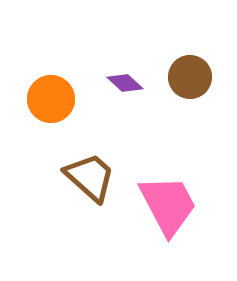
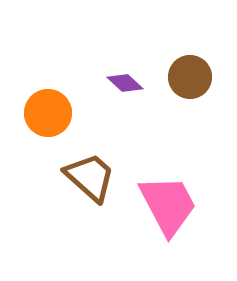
orange circle: moved 3 px left, 14 px down
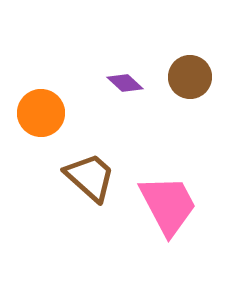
orange circle: moved 7 px left
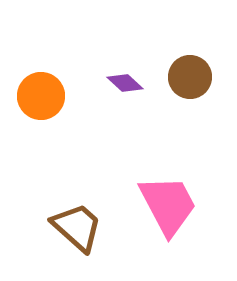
orange circle: moved 17 px up
brown trapezoid: moved 13 px left, 50 px down
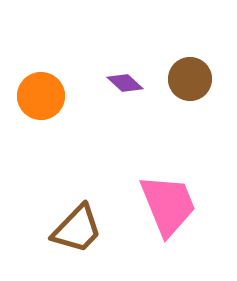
brown circle: moved 2 px down
pink trapezoid: rotated 6 degrees clockwise
brown trapezoid: moved 2 px down; rotated 92 degrees clockwise
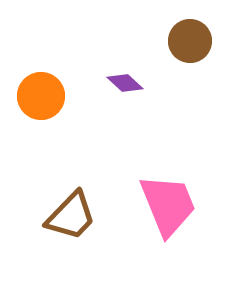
brown circle: moved 38 px up
brown trapezoid: moved 6 px left, 13 px up
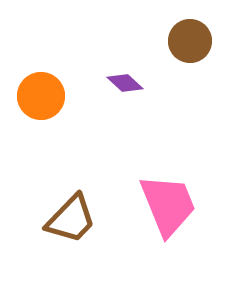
brown trapezoid: moved 3 px down
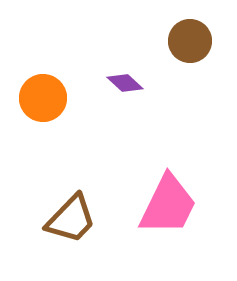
orange circle: moved 2 px right, 2 px down
pink trapezoid: rotated 48 degrees clockwise
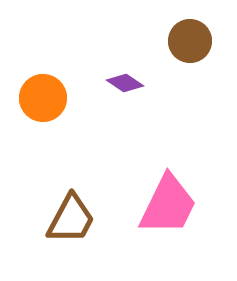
purple diamond: rotated 9 degrees counterclockwise
brown trapezoid: rotated 16 degrees counterclockwise
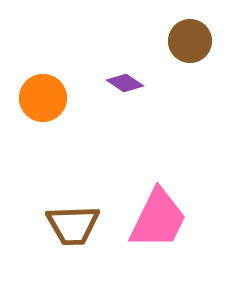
pink trapezoid: moved 10 px left, 14 px down
brown trapezoid: moved 2 px right, 6 px down; rotated 60 degrees clockwise
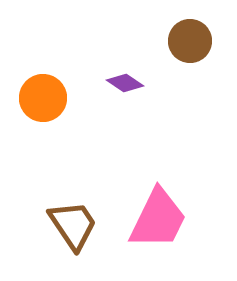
brown trapezoid: rotated 122 degrees counterclockwise
